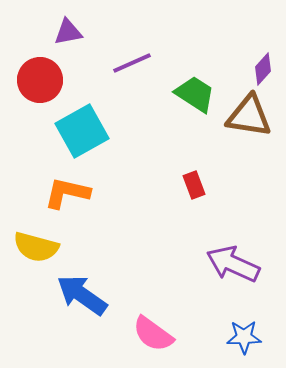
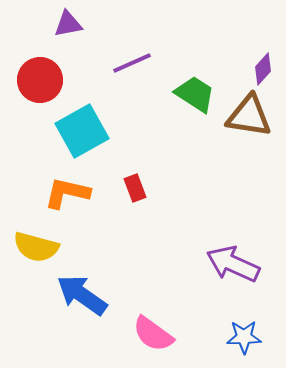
purple triangle: moved 8 px up
red rectangle: moved 59 px left, 3 px down
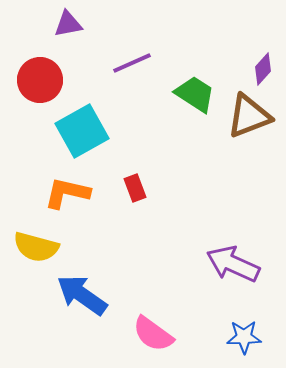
brown triangle: rotated 30 degrees counterclockwise
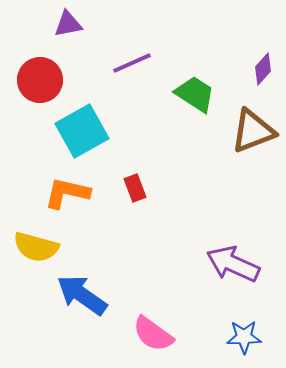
brown triangle: moved 4 px right, 15 px down
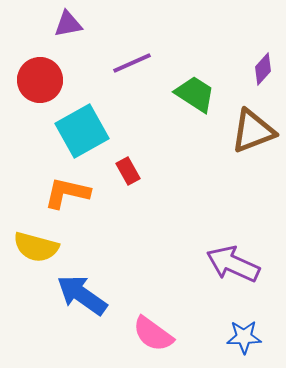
red rectangle: moved 7 px left, 17 px up; rotated 8 degrees counterclockwise
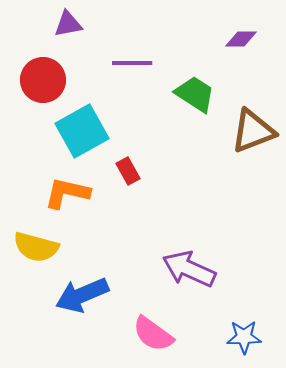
purple line: rotated 24 degrees clockwise
purple diamond: moved 22 px left, 30 px up; rotated 48 degrees clockwise
red circle: moved 3 px right
purple arrow: moved 44 px left, 5 px down
blue arrow: rotated 58 degrees counterclockwise
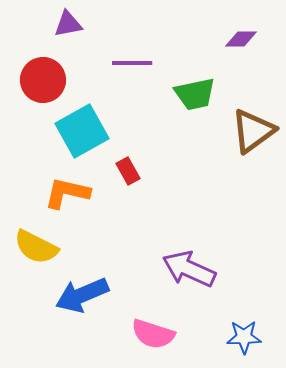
green trapezoid: rotated 135 degrees clockwise
brown triangle: rotated 15 degrees counterclockwise
yellow semicircle: rotated 12 degrees clockwise
pink semicircle: rotated 18 degrees counterclockwise
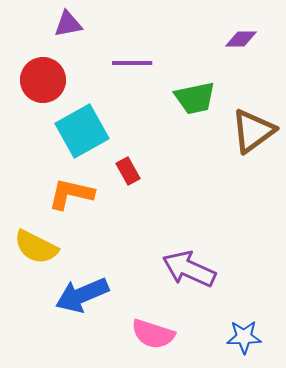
green trapezoid: moved 4 px down
orange L-shape: moved 4 px right, 1 px down
